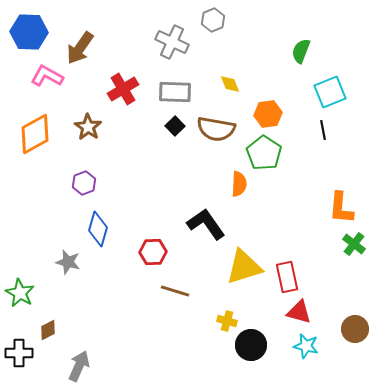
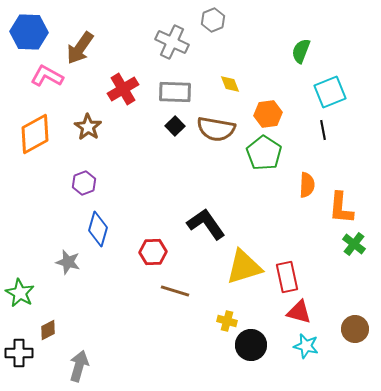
orange semicircle: moved 68 px right, 1 px down
gray arrow: rotated 8 degrees counterclockwise
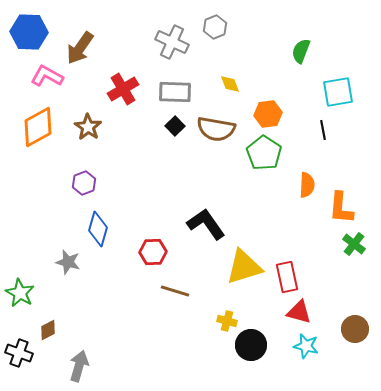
gray hexagon: moved 2 px right, 7 px down
cyan square: moved 8 px right; rotated 12 degrees clockwise
orange diamond: moved 3 px right, 7 px up
black cross: rotated 20 degrees clockwise
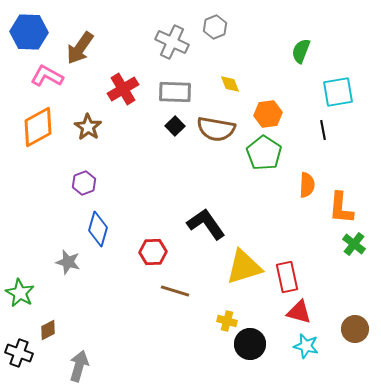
black circle: moved 1 px left, 1 px up
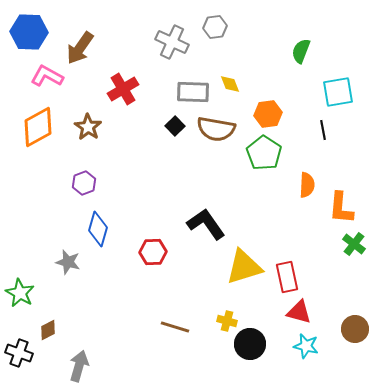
gray hexagon: rotated 15 degrees clockwise
gray rectangle: moved 18 px right
brown line: moved 36 px down
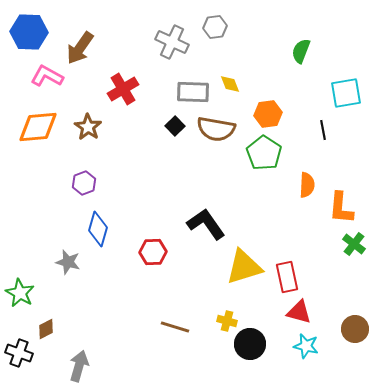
cyan square: moved 8 px right, 1 px down
orange diamond: rotated 24 degrees clockwise
brown diamond: moved 2 px left, 1 px up
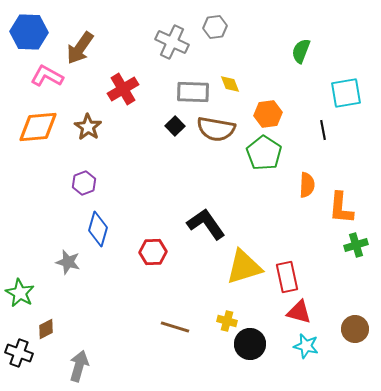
green cross: moved 2 px right, 1 px down; rotated 35 degrees clockwise
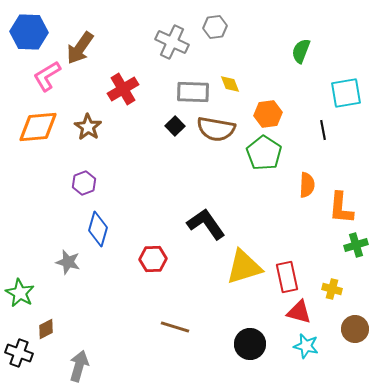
pink L-shape: rotated 60 degrees counterclockwise
red hexagon: moved 7 px down
yellow cross: moved 105 px right, 32 px up
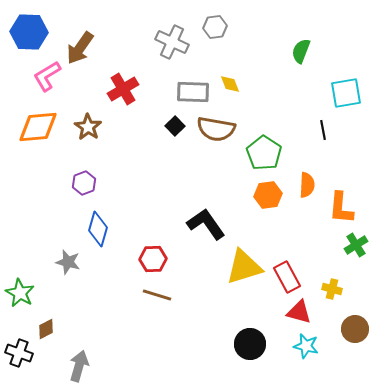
orange hexagon: moved 81 px down
green cross: rotated 15 degrees counterclockwise
red rectangle: rotated 16 degrees counterclockwise
brown line: moved 18 px left, 32 px up
